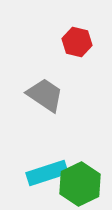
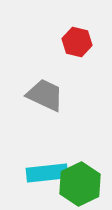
gray trapezoid: rotated 9 degrees counterclockwise
cyan rectangle: rotated 12 degrees clockwise
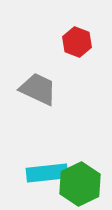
red hexagon: rotated 8 degrees clockwise
gray trapezoid: moved 7 px left, 6 px up
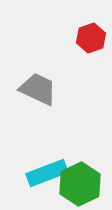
red hexagon: moved 14 px right, 4 px up; rotated 20 degrees clockwise
cyan rectangle: rotated 15 degrees counterclockwise
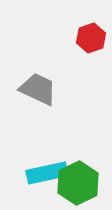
cyan rectangle: rotated 9 degrees clockwise
green hexagon: moved 2 px left, 1 px up
